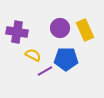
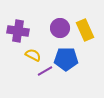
purple cross: moved 1 px right, 1 px up
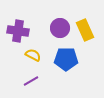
purple line: moved 14 px left, 10 px down
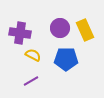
purple cross: moved 2 px right, 2 px down
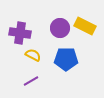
yellow rectangle: moved 4 px up; rotated 40 degrees counterclockwise
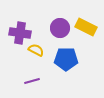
yellow rectangle: moved 1 px right, 1 px down
yellow semicircle: moved 3 px right, 5 px up
purple line: moved 1 px right; rotated 14 degrees clockwise
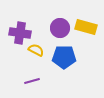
yellow rectangle: rotated 10 degrees counterclockwise
blue pentagon: moved 2 px left, 2 px up
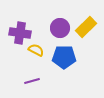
yellow rectangle: rotated 60 degrees counterclockwise
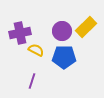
purple circle: moved 2 px right, 3 px down
purple cross: rotated 20 degrees counterclockwise
purple line: rotated 56 degrees counterclockwise
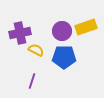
yellow rectangle: rotated 25 degrees clockwise
